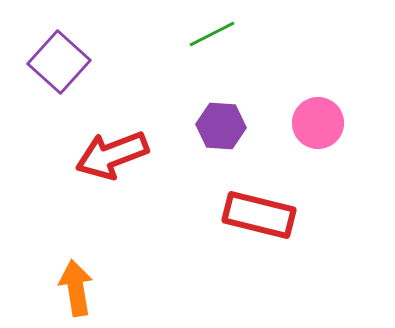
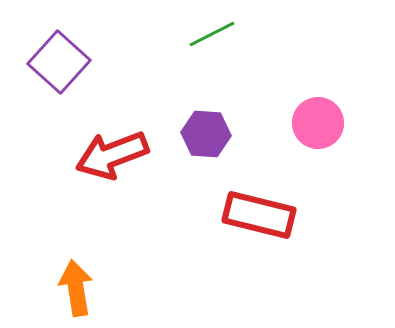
purple hexagon: moved 15 px left, 8 px down
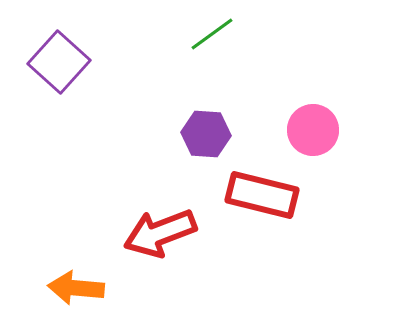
green line: rotated 9 degrees counterclockwise
pink circle: moved 5 px left, 7 px down
red arrow: moved 48 px right, 78 px down
red rectangle: moved 3 px right, 20 px up
orange arrow: rotated 76 degrees counterclockwise
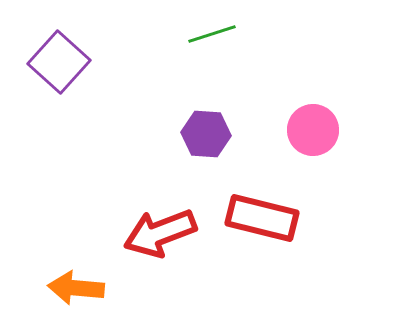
green line: rotated 18 degrees clockwise
red rectangle: moved 23 px down
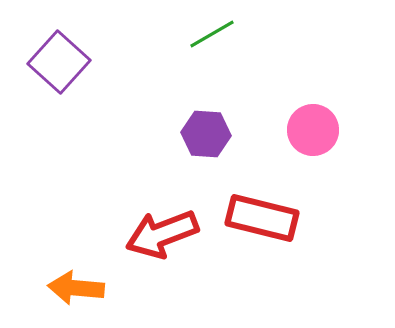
green line: rotated 12 degrees counterclockwise
red arrow: moved 2 px right, 1 px down
